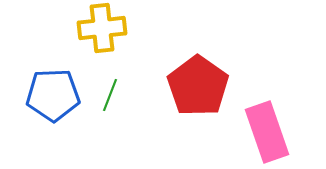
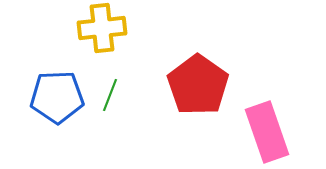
red pentagon: moved 1 px up
blue pentagon: moved 4 px right, 2 px down
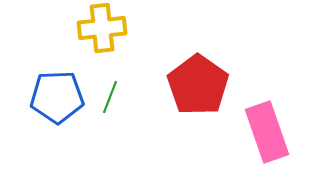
green line: moved 2 px down
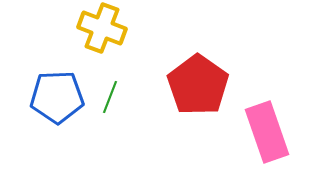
yellow cross: rotated 27 degrees clockwise
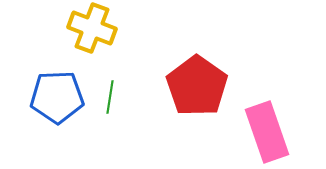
yellow cross: moved 10 px left
red pentagon: moved 1 px left, 1 px down
green line: rotated 12 degrees counterclockwise
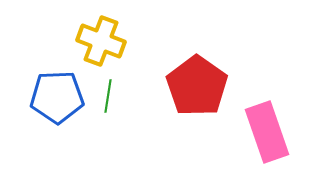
yellow cross: moved 9 px right, 13 px down
green line: moved 2 px left, 1 px up
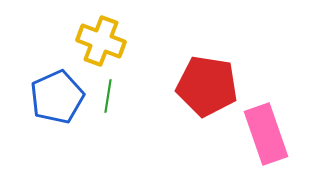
red pentagon: moved 10 px right; rotated 26 degrees counterclockwise
blue pentagon: rotated 22 degrees counterclockwise
pink rectangle: moved 1 px left, 2 px down
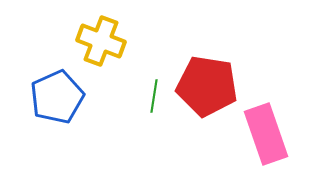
green line: moved 46 px right
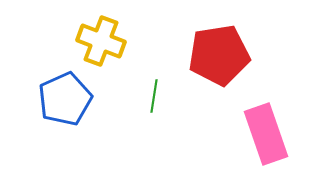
red pentagon: moved 12 px right, 31 px up; rotated 18 degrees counterclockwise
blue pentagon: moved 8 px right, 2 px down
